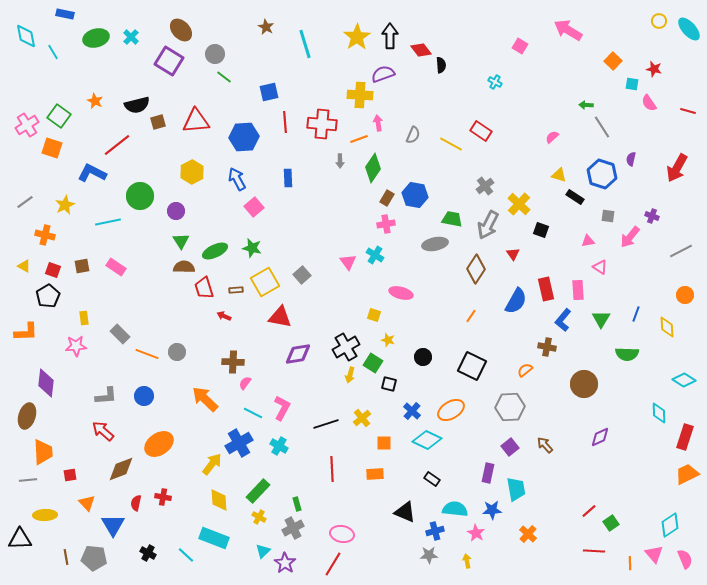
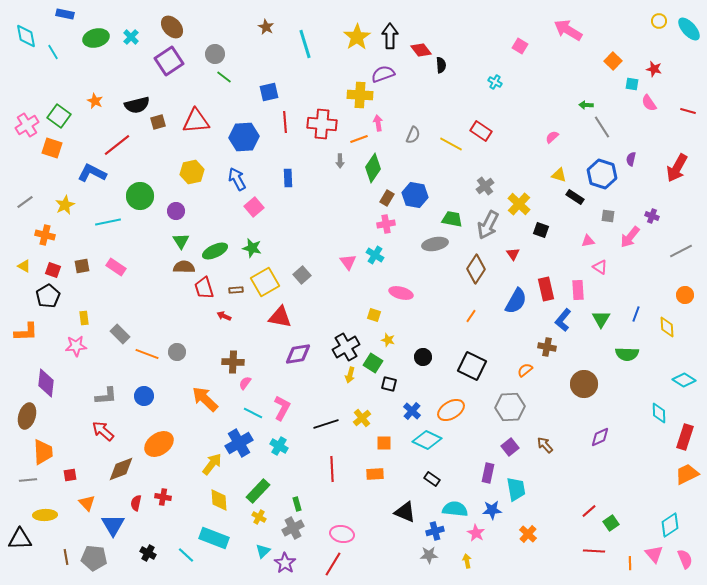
brown ellipse at (181, 30): moved 9 px left, 3 px up
purple square at (169, 61): rotated 24 degrees clockwise
yellow hexagon at (192, 172): rotated 15 degrees clockwise
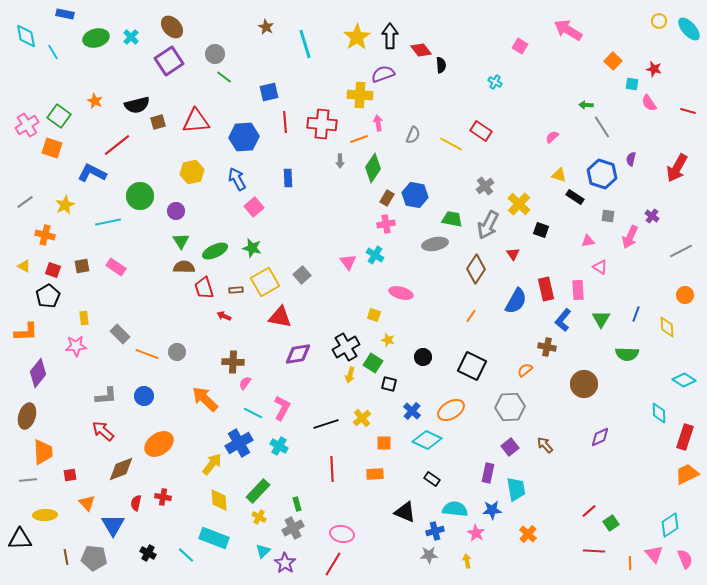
purple cross at (652, 216): rotated 16 degrees clockwise
pink arrow at (630, 237): rotated 15 degrees counterclockwise
purple diamond at (46, 383): moved 8 px left, 10 px up; rotated 32 degrees clockwise
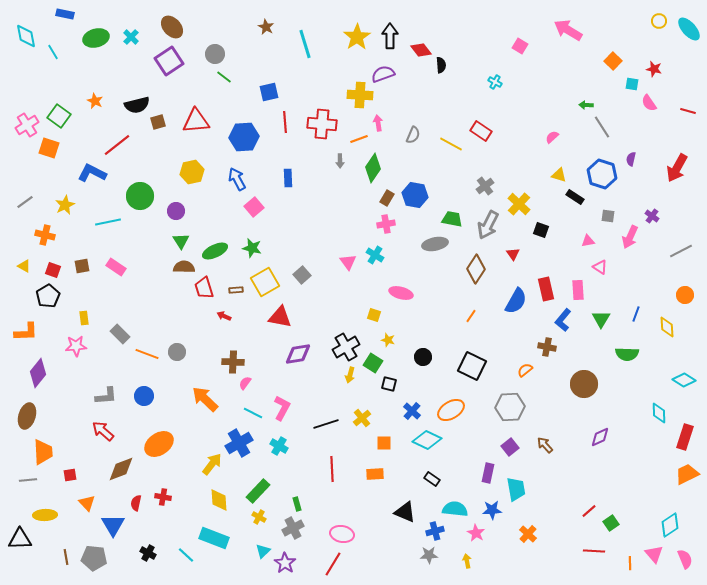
orange square at (52, 148): moved 3 px left
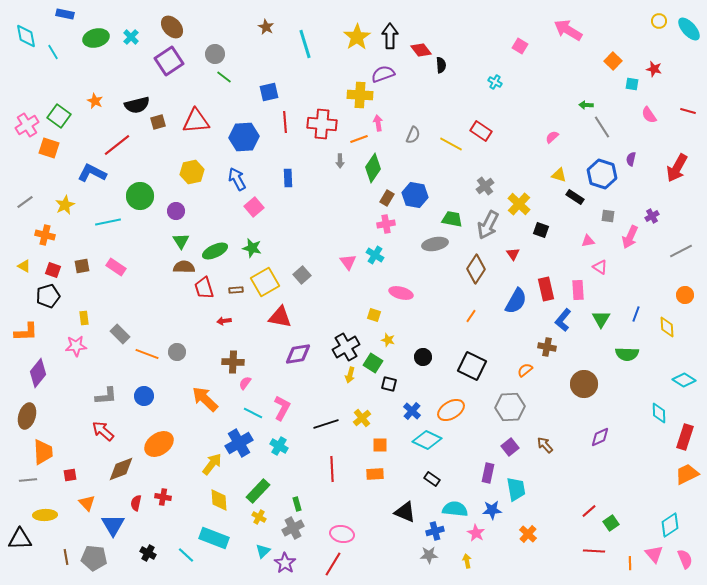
pink semicircle at (649, 103): moved 12 px down
purple cross at (652, 216): rotated 24 degrees clockwise
black pentagon at (48, 296): rotated 15 degrees clockwise
red arrow at (224, 316): moved 5 px down; rotated 32 degrees counterclockwise
orange square at (384, 443): moved 4 px left, 2 px down
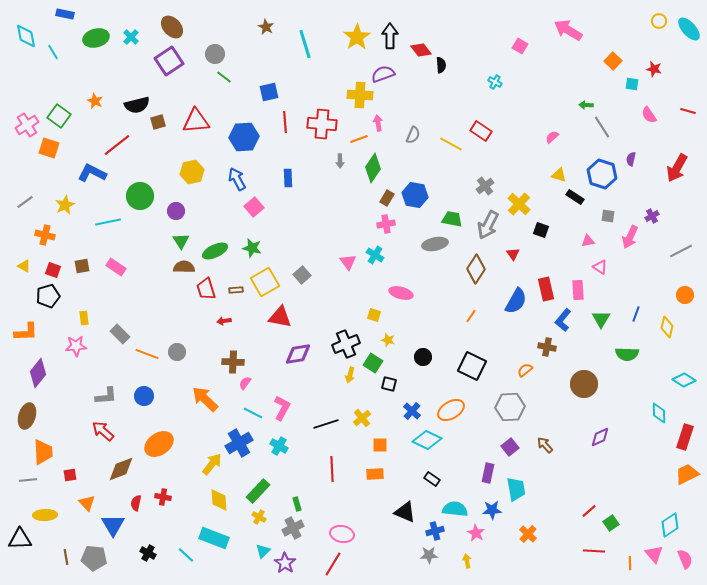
red trapezoid at (204, 288): moved 2 px right, 1 px down
yellow diamond at (667, 327): rotated 15 degrees clockwise
black cross at (346, 347): moved 3 px up; rotated 8 degrees clockwise
